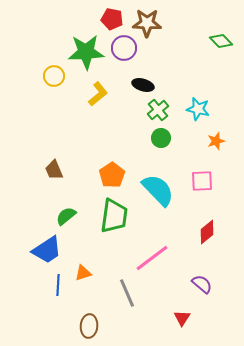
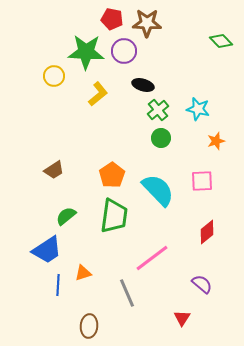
purple circle: moved 3 px down
green star: rotated 6 degrees clockwise
brown trapezoid: rotated 100 degrees counterclockwise
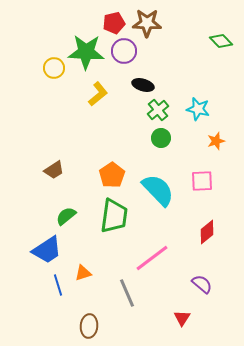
red pentagon: moved 2 px right, 4 px down; rotated 25 degrees counterclockwise
yellow circle: moved 8 px up
blue line: rotated 20 degrees counterclockwise
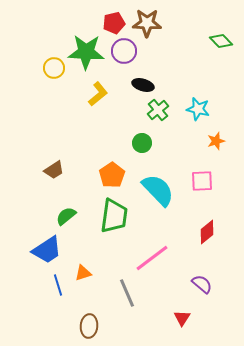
green circle: moved 19 px left, 5 px down
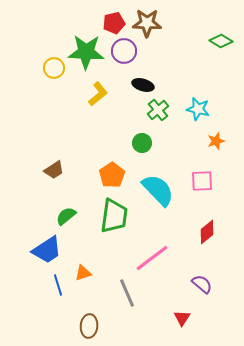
green diamond: rotated 15 degrees counterclockwise
